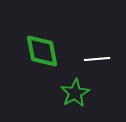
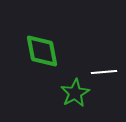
white line: moved 7 px right, 13 px down
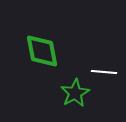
white line: rotated 10 degrees clockwise
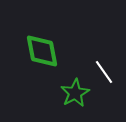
white line: rotated 50 degrees clockwise
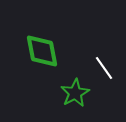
white line: moved 4 px up
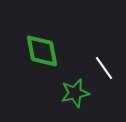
green star: rotated 16 degrees clockwise
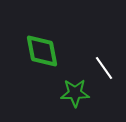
green star: rotated 12 degrees clockwise
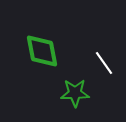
white line: moved 5 px up
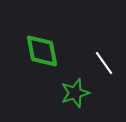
green star: rotated 16 degrees counterclockwise
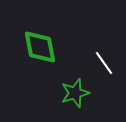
green diamond: moved 2 px left, 4 px up
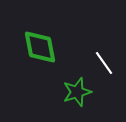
green star: moved 2 px right, 1 px up
